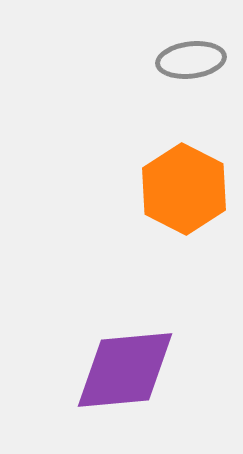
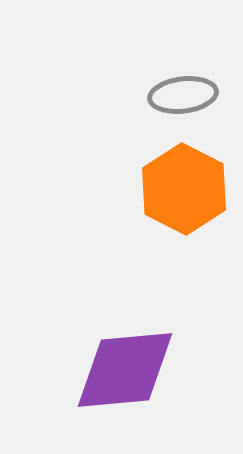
gray ellipse: moved 8 px left, 35 px down
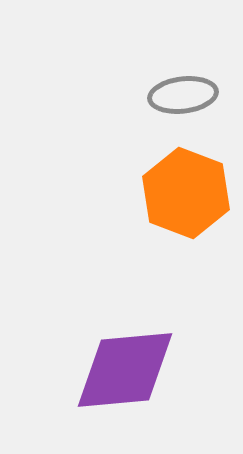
orange hexagon: moved 2 px right, 4 px down; rotated 6 degrees counterclockwise
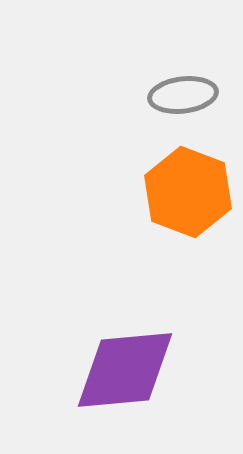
orange hexagon: moved 2 px right, 1 px up
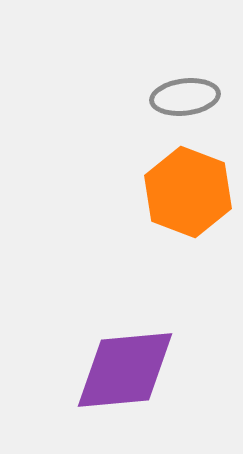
gray ellipse: moved 2 px right, 2 px down
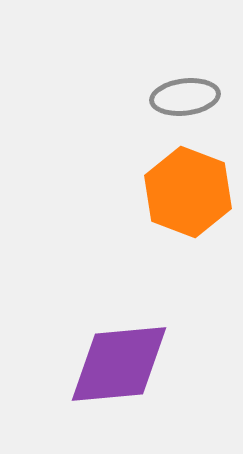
purple diamond: moved 6 px left, 6 px up
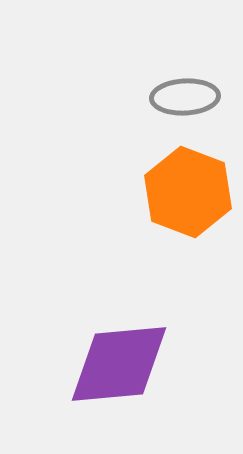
gray ellipse: rotated 4 degrees clockwise
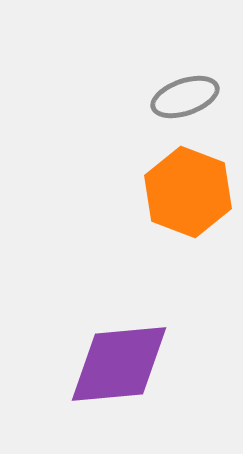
gray ellipse: rotated 16 degrees counterclockwise
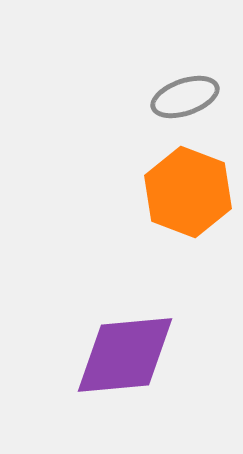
purple diamond: moved 6 px right, 9 px up
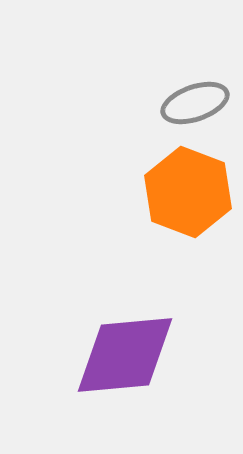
gray ellipse: moved 10 px right, 6 px down
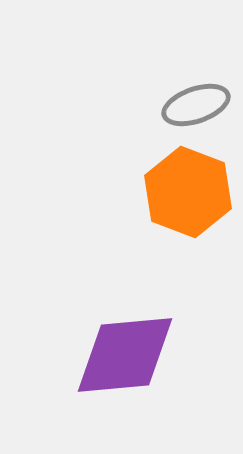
gray ellipse: moved 1 px right, 2 px down
